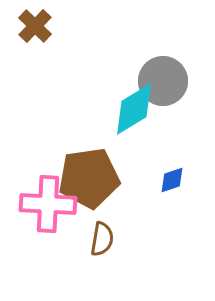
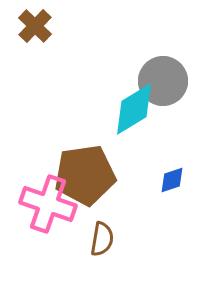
brown pentagon: moved 4 px left, 3 px up
pink cross: rotated 16 degrees clockwise
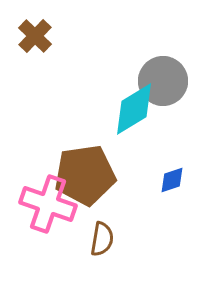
brown cross: moved 10 px down
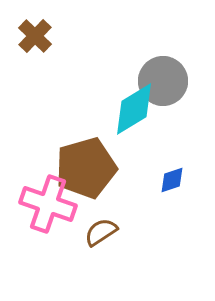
brown pentagon: moved 1 px right, 7 px up; rotated 8 degrees counterclockwise
brown semicircle: moved 1 px left, 7 px up; rotated 132 degrees counterclockwise
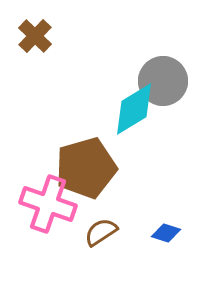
blue diamond: moved 6 px left, 53 px down; rotated 36 degrees clockwise
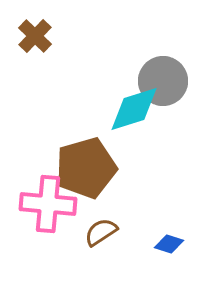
cyan diamond: rotated 14 degrees clockwise
pink cross: rotated 14 degrees counterclockwise
blue diamond: moved 3 px right, 11 px down
